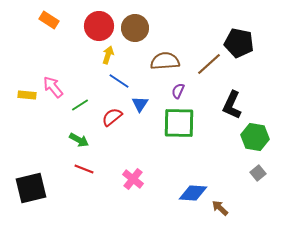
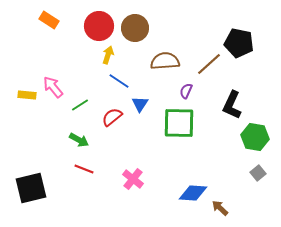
purple semicircle: moved 8 px right
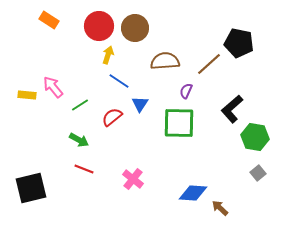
black L-shape: moved 4 px down; rotated 24 degrees clockwise
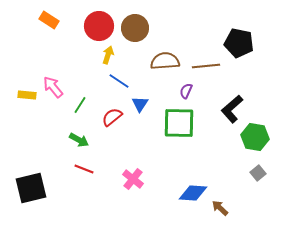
brown line: moved 3 px left, 2 px down; rotated 36 degrees clockwise
green line: rotated 24 degrees counterclockwise
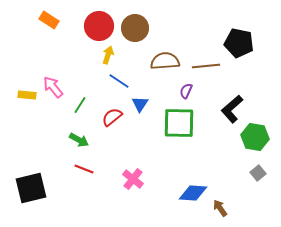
brown arrow: rotated 12 degrees clockwise
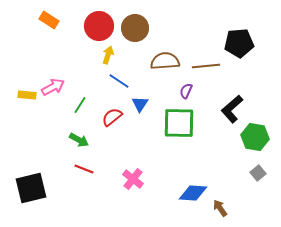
black pentagon: rotated 16 degrees counterclockwise
pink arrow: rotated 100 degrees clockwise
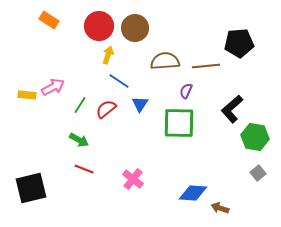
red semicircle: moved 6 px left, 8 px up
brown arrow: rotated 36 degrees counterclockwise
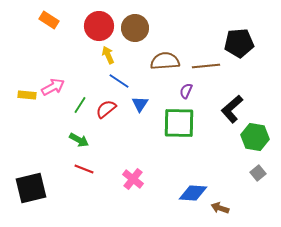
yellow arrow: rotated 42 degrees counterclockwise
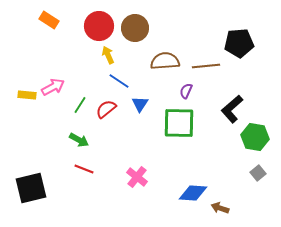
pink cross: moved 4 px right, 2 px up
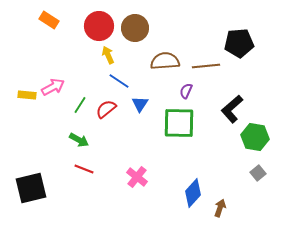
blue diamond: rotated 52 degrees counterclockwise
brown arrow: rotated 90 degrees clockwise
